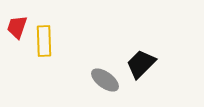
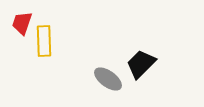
red trapezoid: moved 5 px right, 4 px up
gray ellipse: moved 3 px right, 1 px up
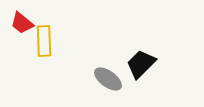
red trapezoid: rotated 70 degrees counterclockwise
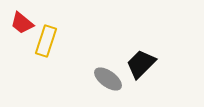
yellow rectangle: moved 2 px right; rotated 20 degrees clockwise
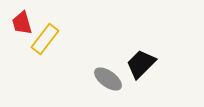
red trapezoid: rotated 35 degrees clockwise
yellow rectangle: moved 1 px left, 2 px up; rotated 20 degrees clockwise
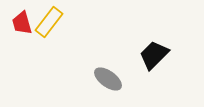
yellow rectangle: moved 4 px right, 17 px up
black trapezoid: moved 13 px right, 9 px up
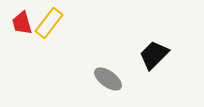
yellow rectangle: moved 1 px down
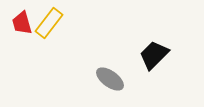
gray ellipse: moved 2 px right
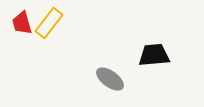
black trapezoid: rotated 40 degrees clockwise
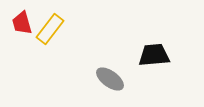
yellow rectangle: moved 1 px right, 6 px down
